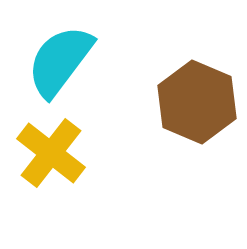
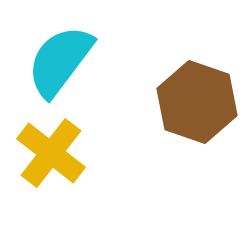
brown hexagon: rotated 4 degrees counterclockwise
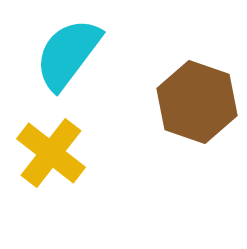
cyan semicircle: moved 8 px right, 7 px up
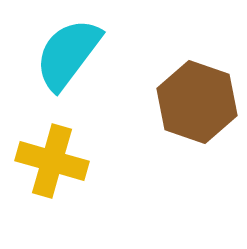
yellow cross: moved 1 px right, 8 px down; rotated 22 degrees counterclockwise
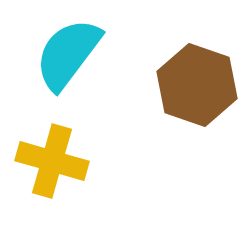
brown hexagon: moved 17 px up
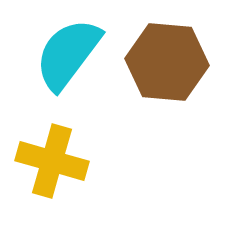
brown hexagon: moved 30 px left, 23 px up; rotated 14 degrees counterclockwise
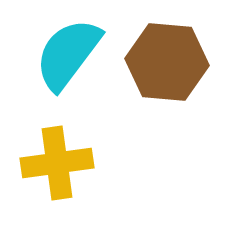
yellow cross: moved 5 px right, 2 px down; rotated 24 degrees counterclockwise
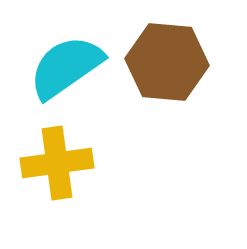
cyan semicircle: moved 2 px left, 13 px down; rotated 18 degrees clockwise
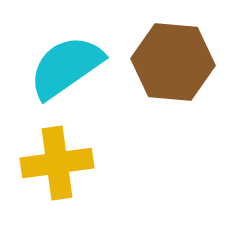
brown hexagon: moved 6 px right
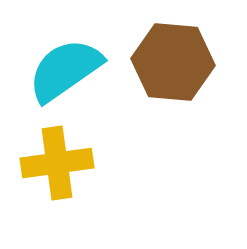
cyan semicircle: moved 1 px left, 3 px down
